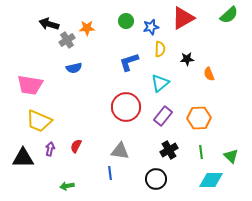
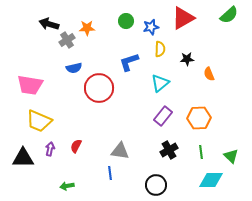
red circle: moved 27 px left, 19 px up
black circle: moved 6 px down
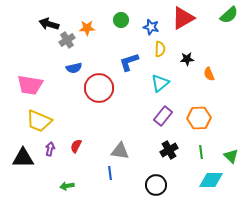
green circle: moved 5 px left, 1 px up
blue star: rotated 28 degrees clockwise
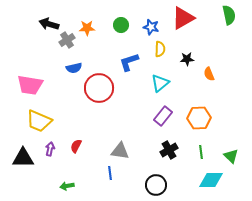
green semicircle: rotated 60 degrees counterclockwise
green circle: moved 5 px down
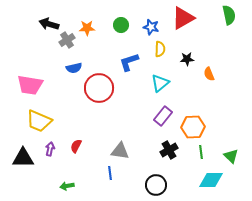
orange hexagon: moved 6 px left, 9 px down
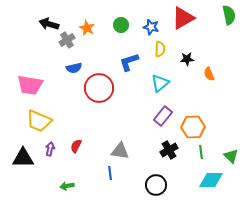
orange star: rotated 28 degrees clockwise
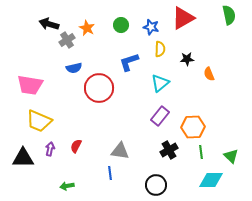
purple rectangle: moved 3 px left
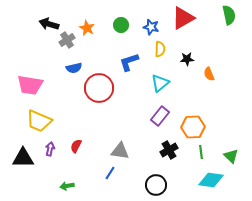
blue line: rotated 40 degrees clockwise
cyan diamond: rotated 10 degrees clockwise
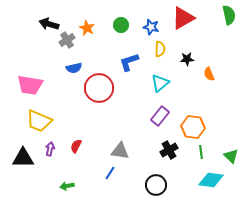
orange hexagon: rotated 10 degrees clockwise
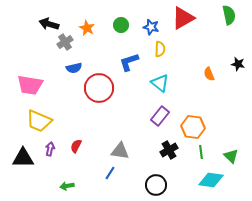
gray cross: moved 2 px left, 2 px down
black star: moved 51 px right, 5 px down; rotated 16 degrees clockwise
cyan triangle: rotated 42 degrees counterclockwise
